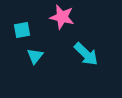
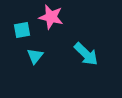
pink star: moved 11 px left
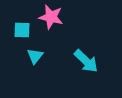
cyan square: rotated 12 degrees clockwise
cyan arrow: moved 7 px down
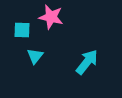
cyan arrow: moved 1 px right, 1 px down; rotated 96 degrees counterclockwise
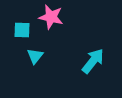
cyan arrow: moved 6 px right, 1 px up
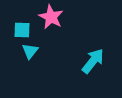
pink star: rotated 15 degrees clockwise
cyan triangle: moved 5 px left, 5 px up
